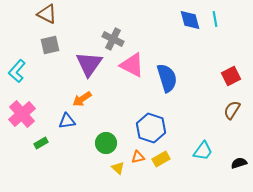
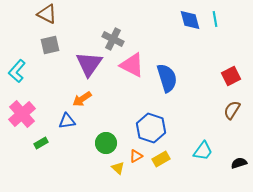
orange triangle: moved 2 px left, 1 px up; rotated 16 degrees counterclockwise
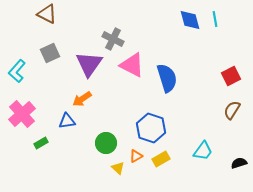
gray square: moved 8 px down; rotated 12 degrees counterclockwise
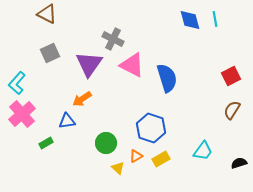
cyan L-shape: moved 12 px down
green rectangle: moved 5 px right
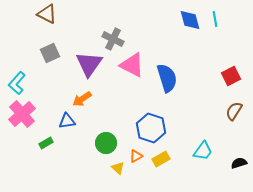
brown semicircle: moved 2 px right, 1 px down
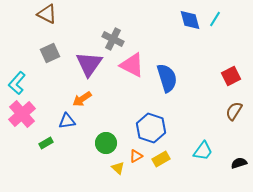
cyan line: rotated 42 degrees clockwise
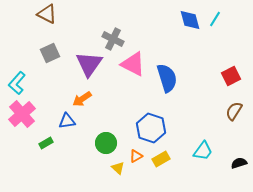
pink triangle: moved 1 px right, 1 px up
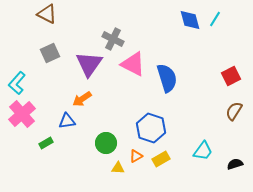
black semicircle: moved 4 px left, 1 px down
yellow triangle: rotated 40 degrees counterclockwise
